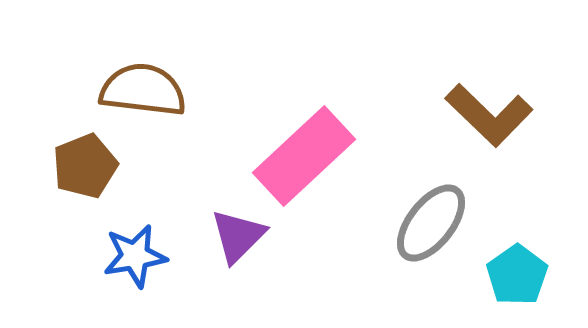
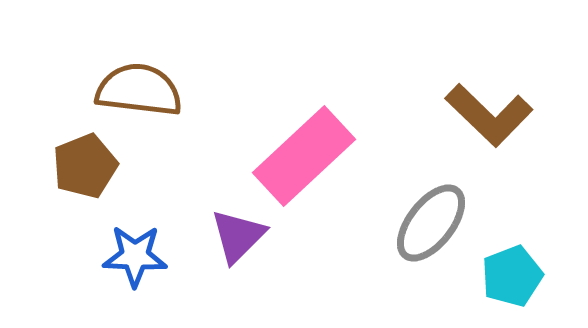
brown semicircle: moved 4 px left
blue star: rotated 12 degrees clockwise
cyan pentagon: moved 5 px left, 1 px down; rotated 14 degrees clockwise
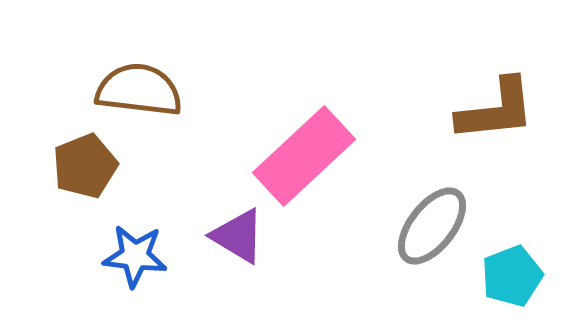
brown L-shape: moved 7 px right, 5 px up; rotated 50 degrees counterclockwise
gray ellipse: moved 1 px right, 3 px down
purple triangle: rotated 44 degrees counterclockwise
blue star: rotated 4 degrees clockwise
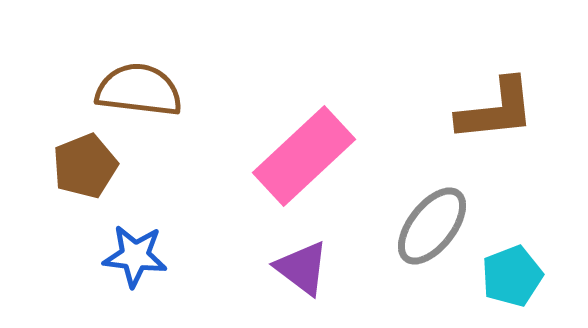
purple triangle: moved 64 px right, 32 px down; rotated 6 degrees clockwise
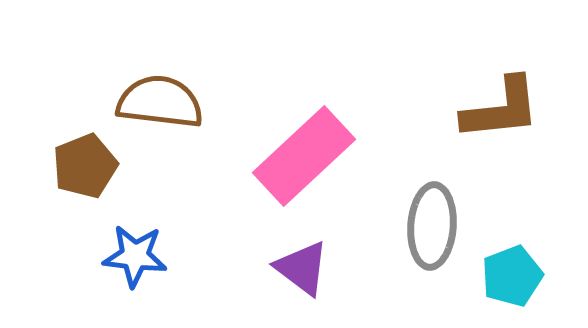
brown semicircle: moved 21 px right, 12 px down
brown L-shape: moved 5 px right, 1 px up
gray ellipse: rotated 34 degrees counterclockwise
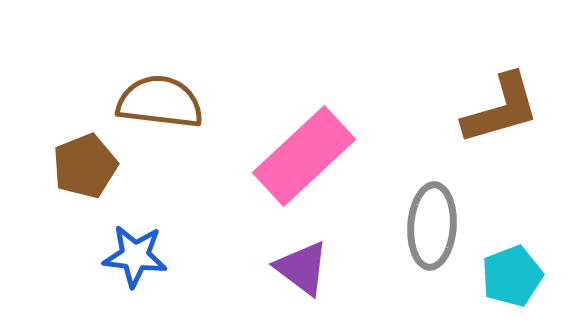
brown L-shape: rotated 10 degrees counterclockwise
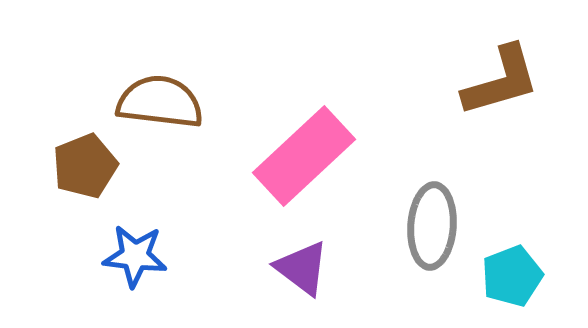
brown L-shape: moved 28 px up
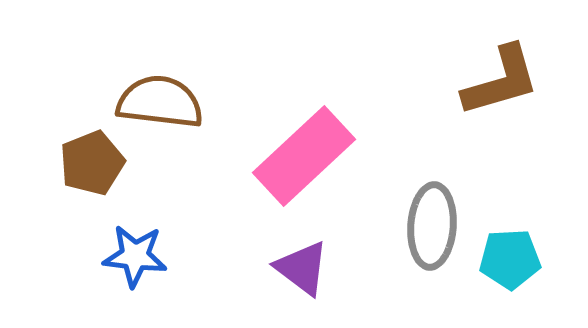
brown pentagon: moved 7 px right, 3 px up
cyan pentagon: moved 2 px left, 17 px up; rotated 18 degrees clockwise
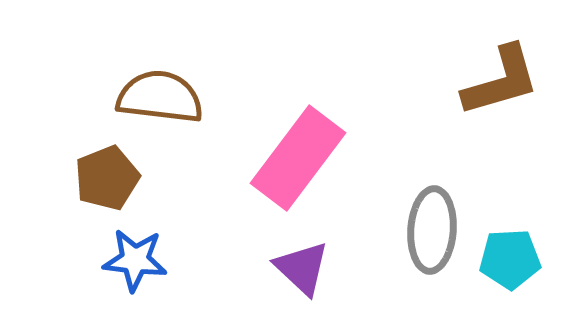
brown semicircle: moved 5 px up
pink rectangle: moved 6 px left, 2 px down; rotated 10 degrees counterclockwise
brown pentagon: moved 15 px right, 15 px down
gray ellipse: moved 4 px down
blue star: moved 4 px down
purple triangle: rotated 6 degrees clockwise
